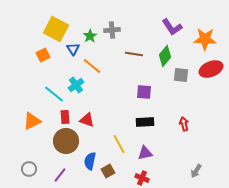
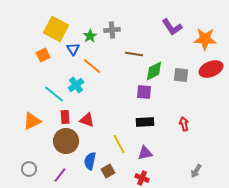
green diamond: moved 11 px left, 15 px down; rotated 25 degrees clockwise
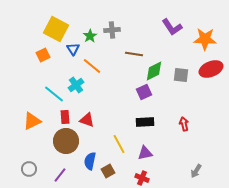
purple square: rotated 28 degrees counterclockwise
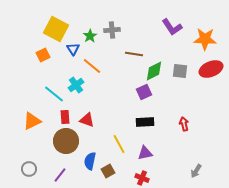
gray square: moved 1 px left, 4 px up
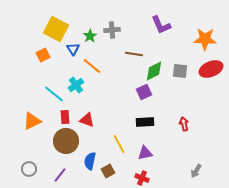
purple L-shape: moved 11 px left, 2 px up; rotated 10 degrees clockwise
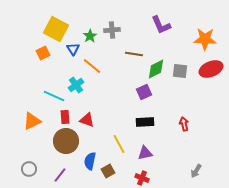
orange square: moved 2 px up
green diamond: moved 2 px right, 2 px up
cyan line: moved 2 px down; rotated 15 degrees counterclockwise
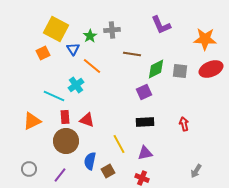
brown line: moved 2 px left
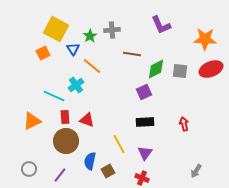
purple triangle: rotated 42 degrees counterclockwise
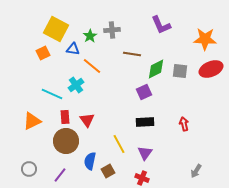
blue triangle: rotated 48 degrees counterclockwise
cyan line: moved 2 px left, 2 px up
red triangle: rotated 35 degrees clockwise
